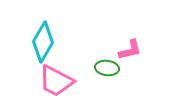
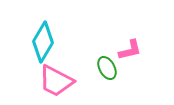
green ellipse: rotated 55 degrees clockwise
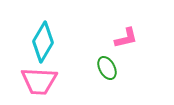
pink L-shape: moved 4 px left, 12 px up
pink trapezoid: moved 17 px left; rotated 24 degrees counterclockwise
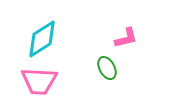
cyan diamond: moved 1 px left, 3 px up; rotated 27 degrees clockwise
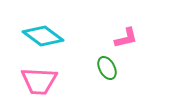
cyan diamond: moved 1 px right, 3 px up; rotated 69 degrees clockwise
